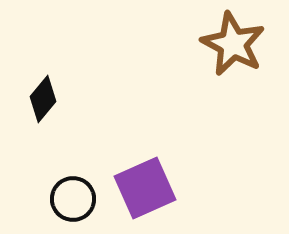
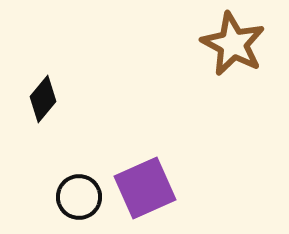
black circle: moved 6 px right, 2 px up
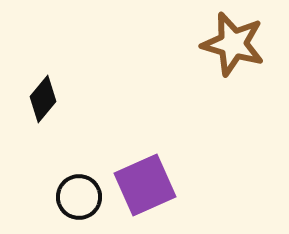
brown star: rotated 12 degrees counterclockwise
purple square: moved 3 px up
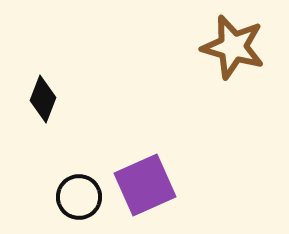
brown star: moved 3 px down
black diamond: rotated 18 degrees counterclockwise
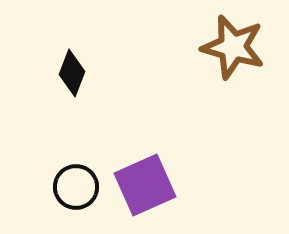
black diamond: moved 29 px right, 26 px up
black circle: moved 3 px left, 10 px up
